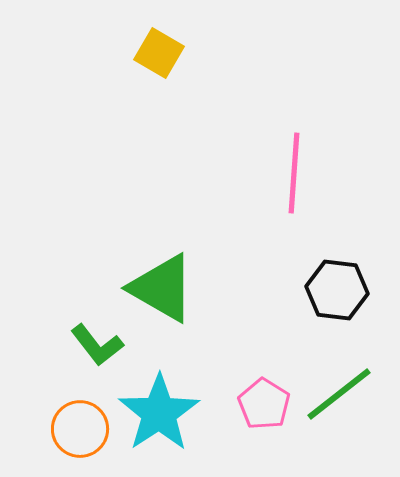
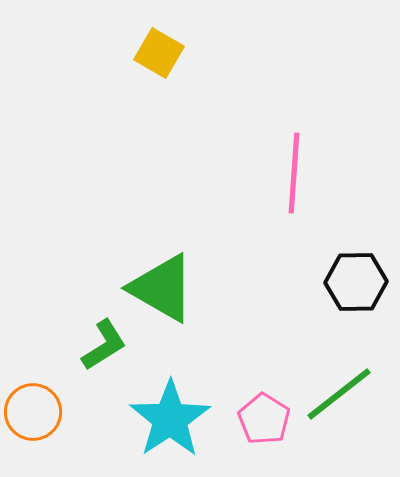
black hexagon: moved 19 px right, 8 px up; rotated 8 degrees counterclockwise
green L-shape: moved 7 px right; rotated 84 degrees counterclockwise
pink pentagon: moved 15 px down
cyan star: moved 11 px right, 6 px down
orange circle: moved 47 px left, 17 px up
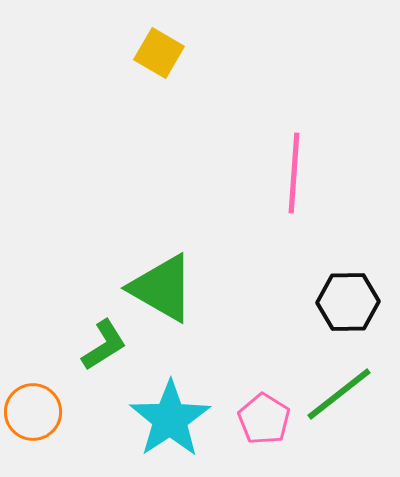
black hexagon: moved 8 px left, 20 px down
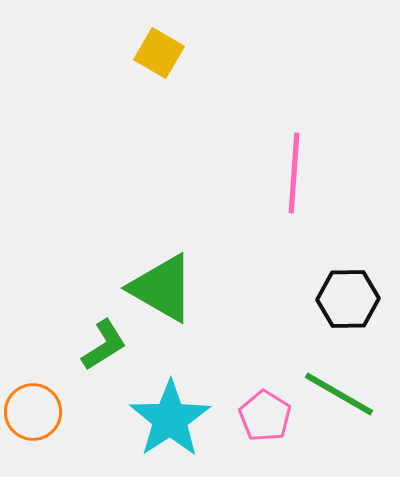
black hexagon: moved 3 px up
green line: rotated 68 degrees clockwise
pink pentagon: moved 1 px right, 3 px up
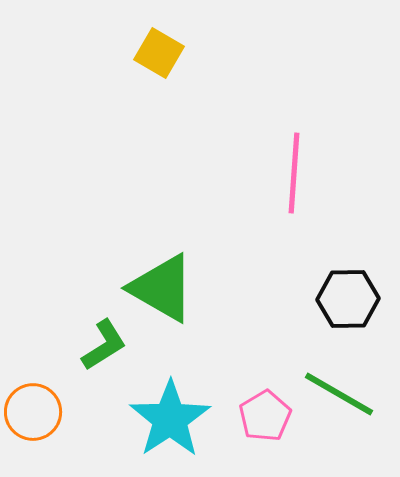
pink pentagon: rotated 9 degrees clockwise
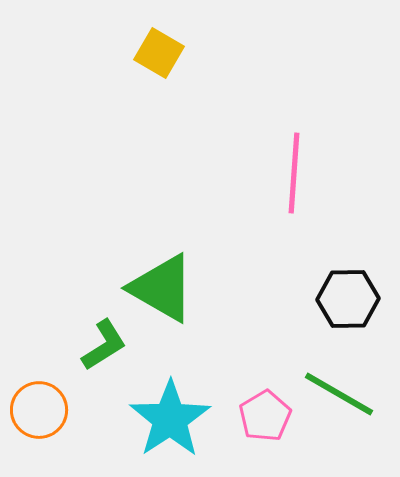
orange circle: moved 6 px right, 2 px up
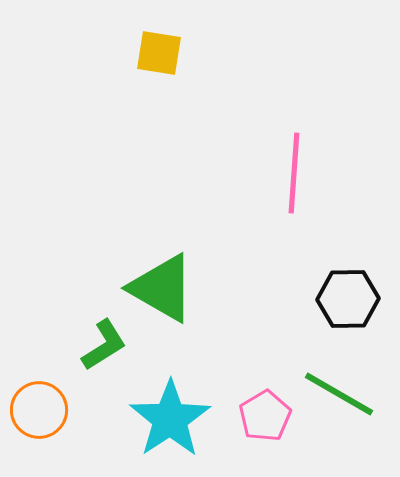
yellow square: rotated 21 degrees counterclockwise
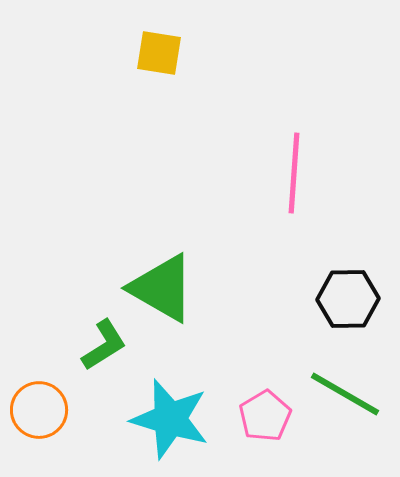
green line: moved 6 px right
cyan star: rotated 22 degrees counterclockwise
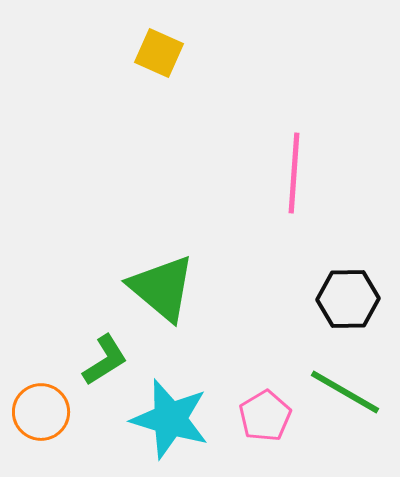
yellow square: rotated 15 degrees clockwise
green triangle: rotated 10 degrees clockwise
green L-shape: moved 1 px right, 15 px down
green line: moved 2 px up
orange circle: moved 2 px right, 2 px down
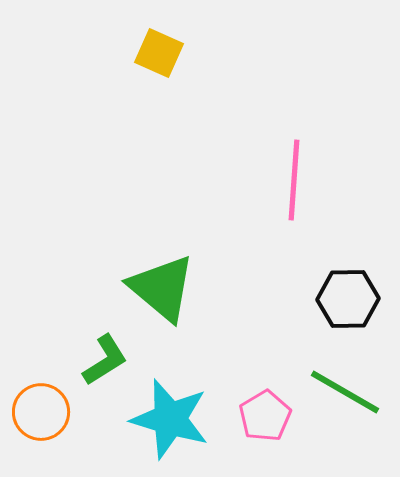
pink line: moved 7 px down
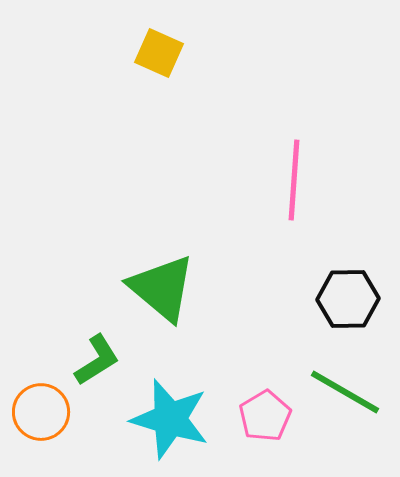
green L-shape: moved 8 px left
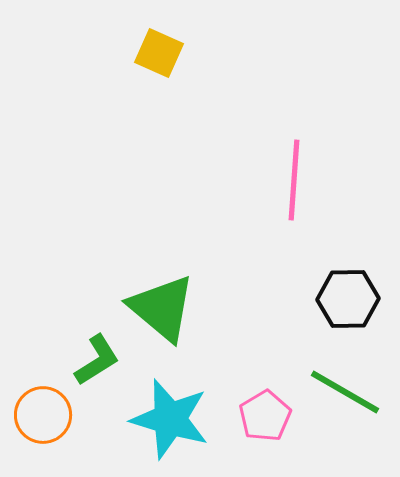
green triangle: moved 20 px down
orange circle: moved 2 px right, 3 px down
